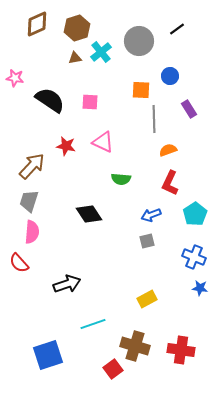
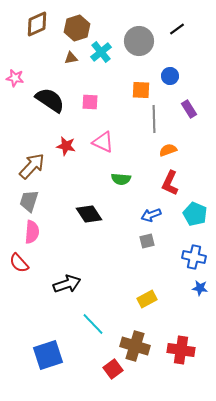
brown triangle: moved 4 px left
cyan pentagon: rotated 15 degrees counterclockwise
blue cross: rotated 10 degrees counterclockwise
cyan line: rotated 65 degrees clockwise
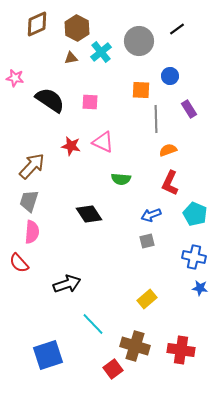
brown hexagon: rotated 15 degrees counterclockwise
gray line: moved 2 px right
red star: moved 5 px right
yellow rectangle: rotated 12 degrees counterclockwise
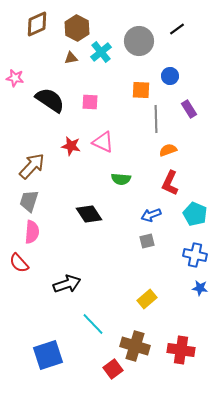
blue cross: moved 1 px right, 2 px up
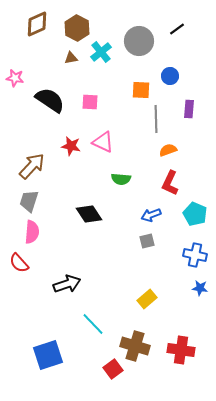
purple rectangle: rotated 36 degrees clockwise
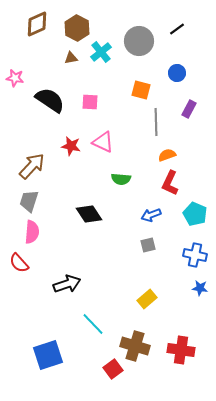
blue circle: moved 7 px right, 3 px up
orange square: rotated 12 degrees clockwise
purple rectangle: rotated 24 degrees clockwise
gray line: moved 3 px down
orange semicircle: moved 1 px left, 5 px down
gray square: moved 1 px right, 4 px down
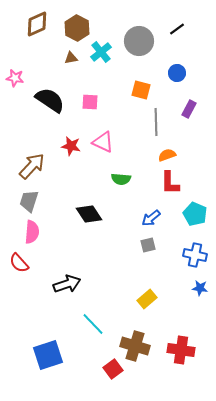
red L-shape: rotated 25 degrees counterclockwise
blue arrow: moved 3 px down; rotated 18 degrees counterclockwise
